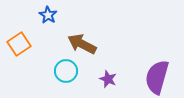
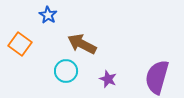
orange square: moved 1 px right; rotated 20 degrees counterclockwise
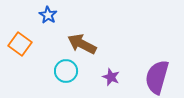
purple star: moved 3 px right, 2 px up
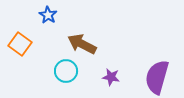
purple star: rotated 12 degrees counterclockwise
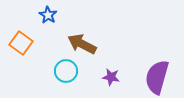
orange square: moved 1 px right, 1 px up
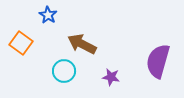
cyan circle: moved 2 px left
purple semicircle: moved 1 px right, 16 px up
